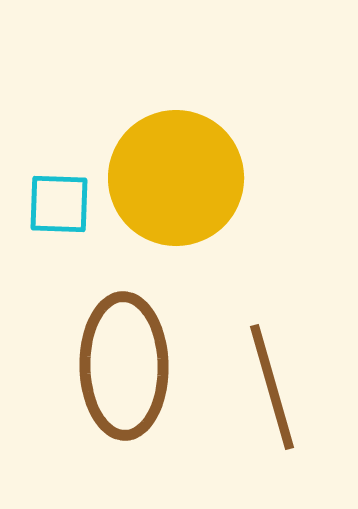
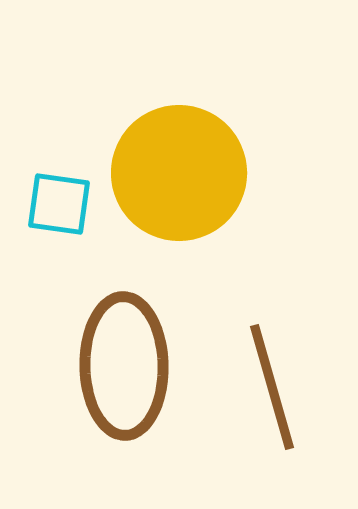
yellow circle: moved 3 px right, 5 px up
cyan square: rotated 6 degrees clockwise
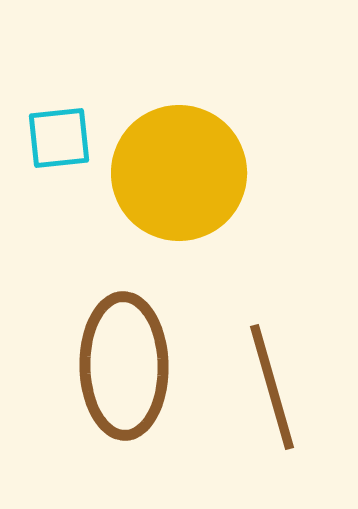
cyan square: moved 66 px up; rotated 14 degrees counterclockwise
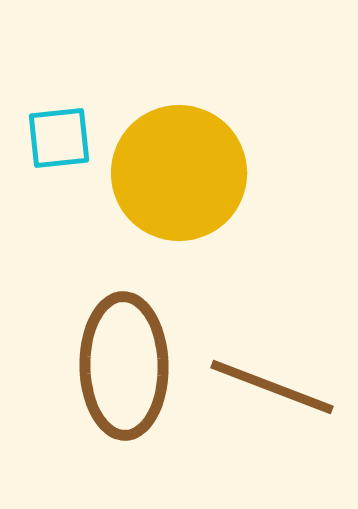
brown line: rotated 53 degrees counterclockwise
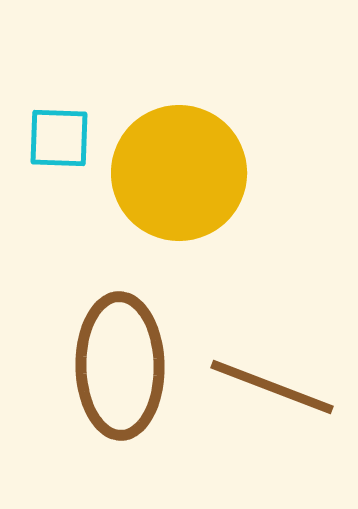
cyan square: rotated 8 degrees clockwise
brown ellipse: moved 4 px left
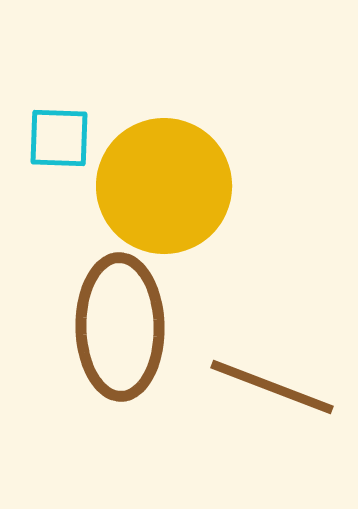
yellow circle: moved 15 px left, 13 px down
brown ellipse: moved 39 px up
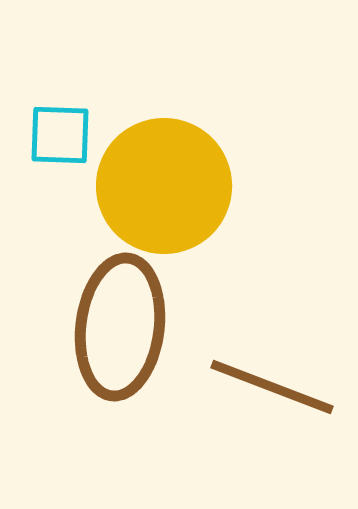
cyan square: moved 1 px right, 3 px up
brown ellipse: rotated 8 degrees clockwise
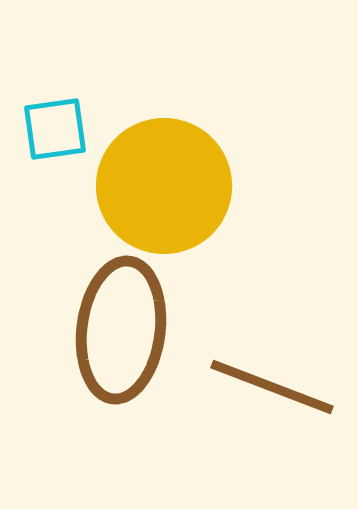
cyan square: moved 5 px left, 6 px up; rotated 10 degrees counterclockwise
brown ellipse: moved 1 px right, 3 px down
